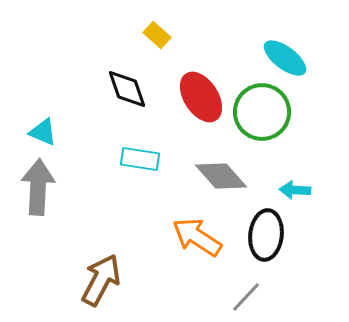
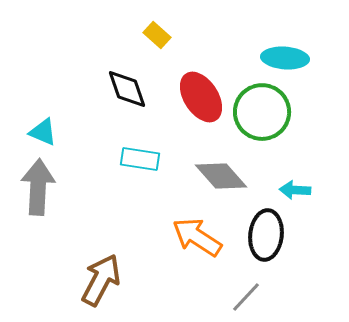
cyan ellipse: rotated 33 degrees counterclockwise
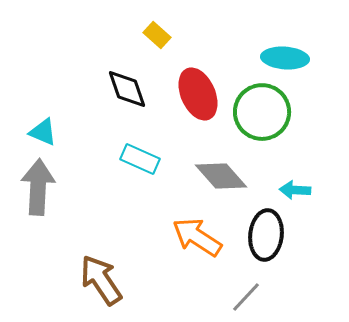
red ellipse: moved 3 px left, 3 px up; rotated 9 degrees clockwise
cyan rectangle: rotated 15 degrees clockwise
brown arrow: rotated 62 degrees counterclockwise
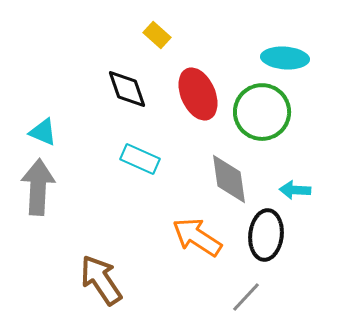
gray diamond: moved 8 px right, 3 px down; rotated 34 degrees clockwise
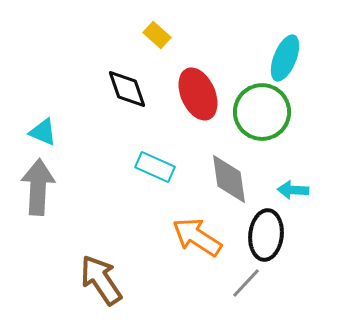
cyan ellipse: rotated 72 degrees counterclockwise
cyan rectangle: moved 15 px right, 8 px down
cyan arrow: moved 2 px left
gray line: moved 14 px up
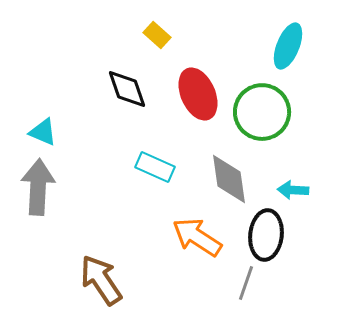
cyan ellipse: moved 3 px right, 12 px up
gray line: rotated 24 degrees counterclockwise
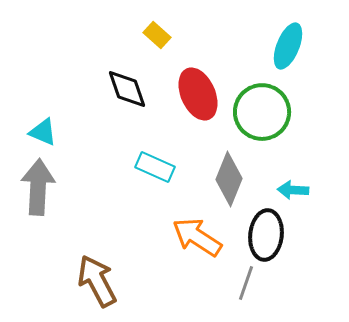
gray diamond: rotated 30 degrees clockwise
brown arrow: moved 4 px left, 1 px down; rotated 6 degrees clockwise
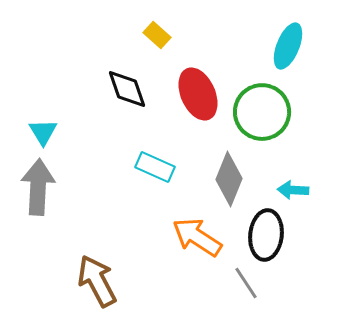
cyan triangle: rotated 36 degrees clockwise
gray line: rotated 52 degrees counterclockwise
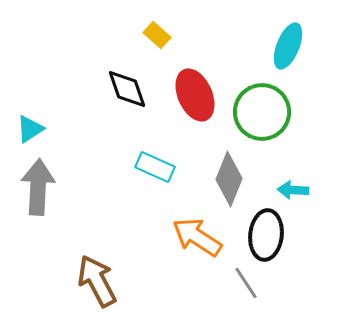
red ellipse: moved 3 px left, 1 px down
cyan triangle: moved 13 px left, 3 px up; rotated 28 degrees clockwise
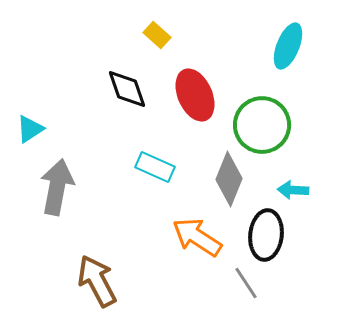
green circle: moved 13 px down
gray arrow: moved 19 px right; rotated 8 degrees clockwise
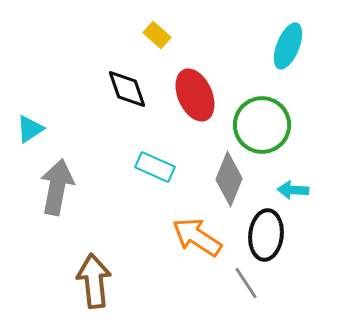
brown arrow: moved 3 px left; rotated 22 degrees clockwise
